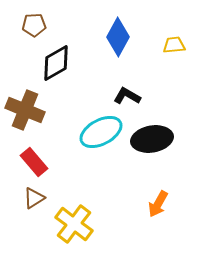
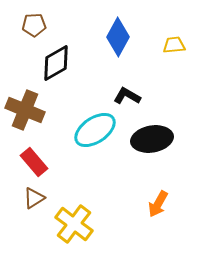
cyan ellipse: moved 6 px left, 2 px up; rotated 6 degrees counterclockwise
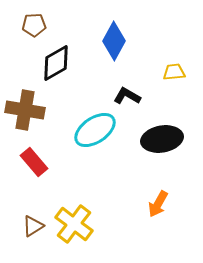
blue diamond: moved 4 px left, 4 px down
yellow trapezoid: moved 27 px down
brown cross: rotated 12 degrees counterclockwise
black ellipse: moved 10 px right
brown triangle: moved 1 px left, 28 px down
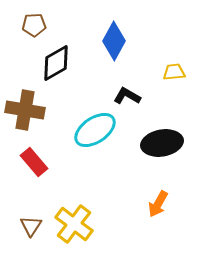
black ellipse: moved 4 px down
brown triangle: moved 2 px left; rotated 25 degrees counterclockwise
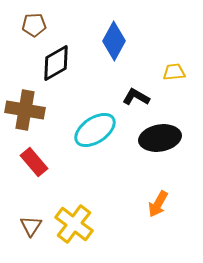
black L-shape: moved 9 px right, 1 px down
black ellipse: moved 2 px left, 5 px up
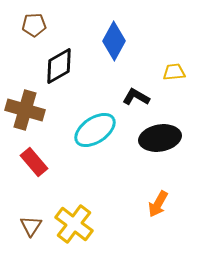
black diamond: moved 3 px right, 3 px down
brown cross: rotated 6 degrees clockwise
